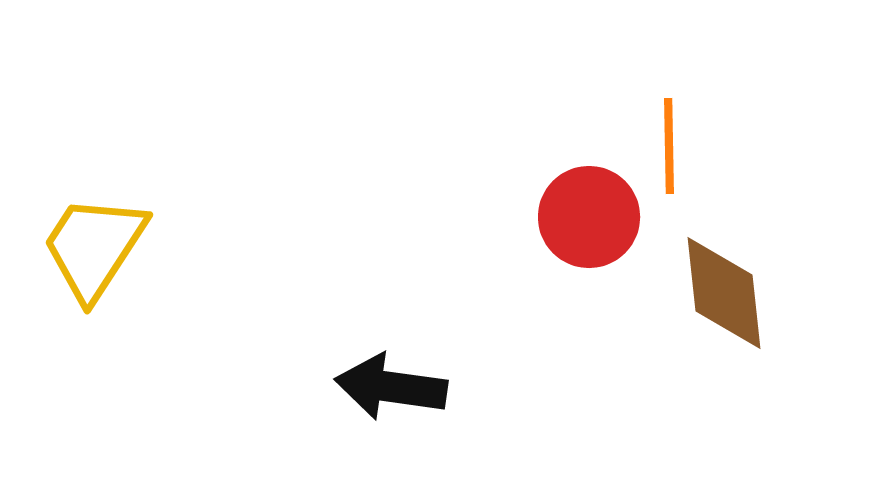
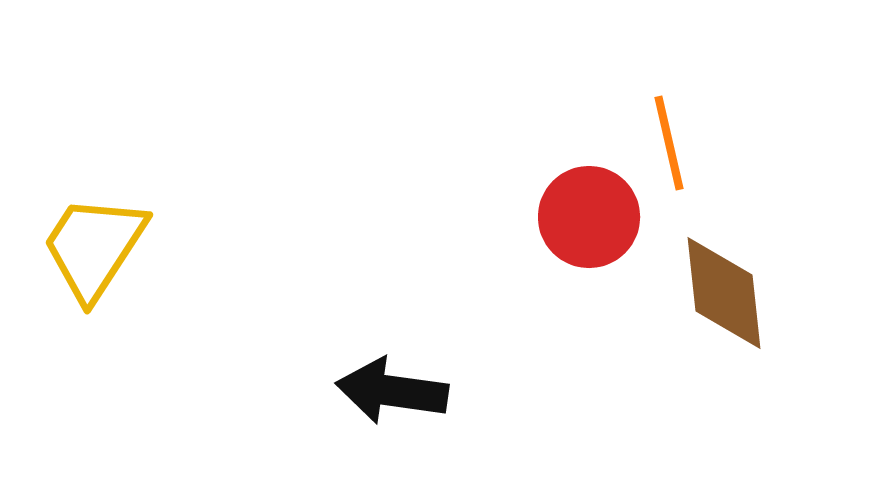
orange line: moved 3 px up; rotated 12 degrees counterclockwise
black arrow: moved 1 px right, 4 px down
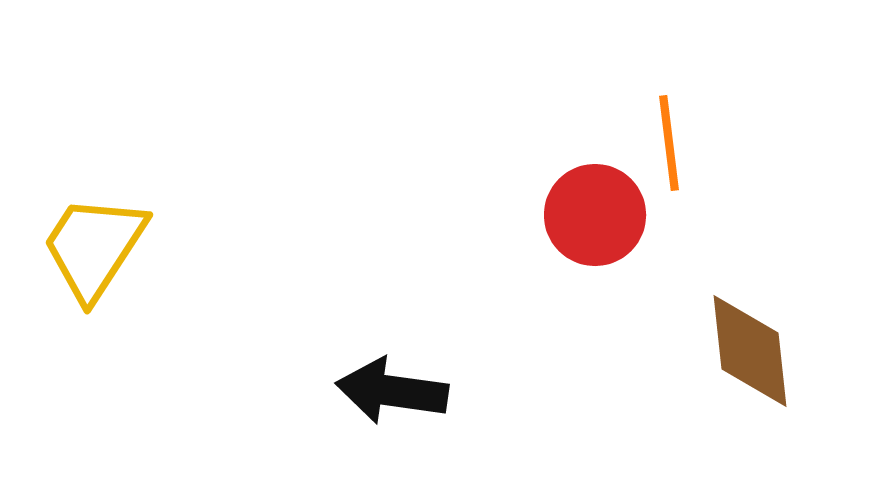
orange line: rotated 6 degrees clockwise
red circle: moved 6 px right, 2 px up
brown diamond: moved 26 px right, 58 px down
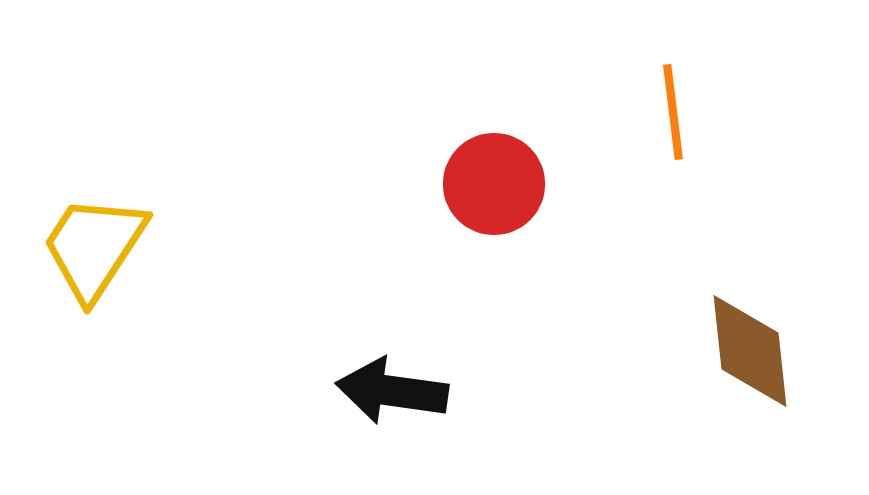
orange line: moved 4 px right, 31 px up
red circle: moved 101 px left, 31 px up
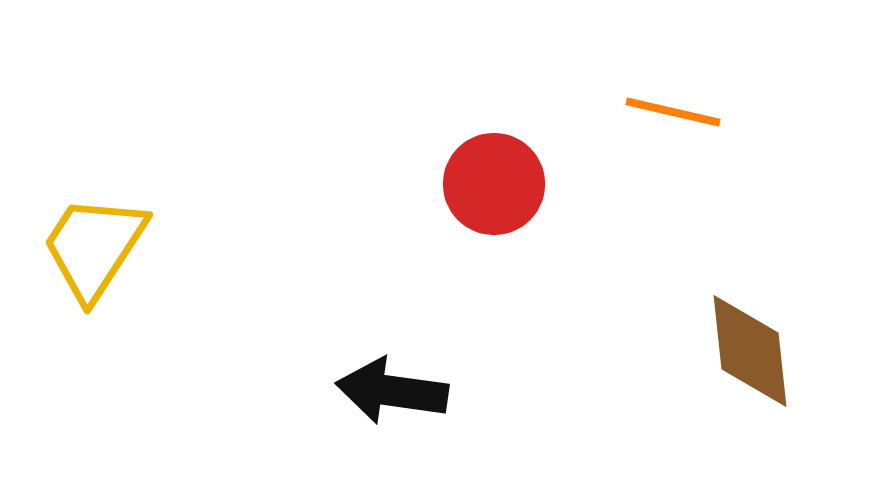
orange line: rotated 70 degrees counterclockwise
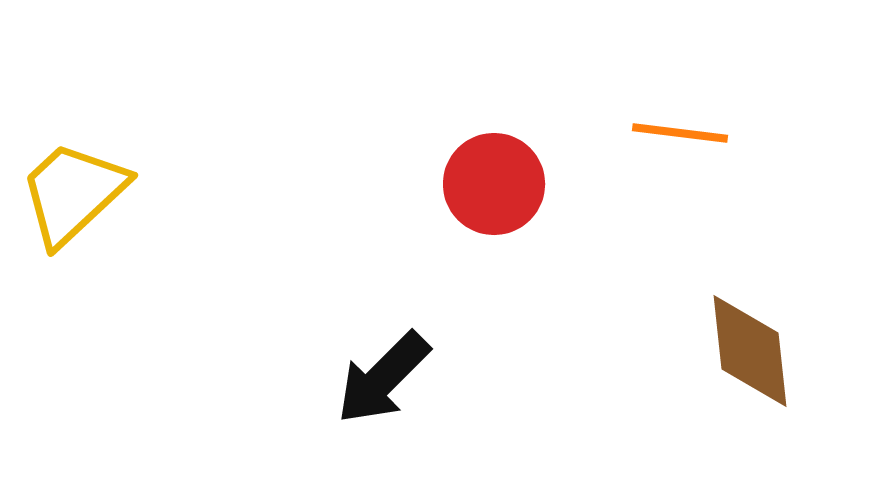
orange line: moved 7 px right, 21 px down; rotated 6 degrees counterclockwise
yellow trapezoid: moved 21 px left, 54 px up; rotated 14 degrees clockwise
black arrow: moved 9 px left, 13 px up; rotated 53 degrees counterclockwise
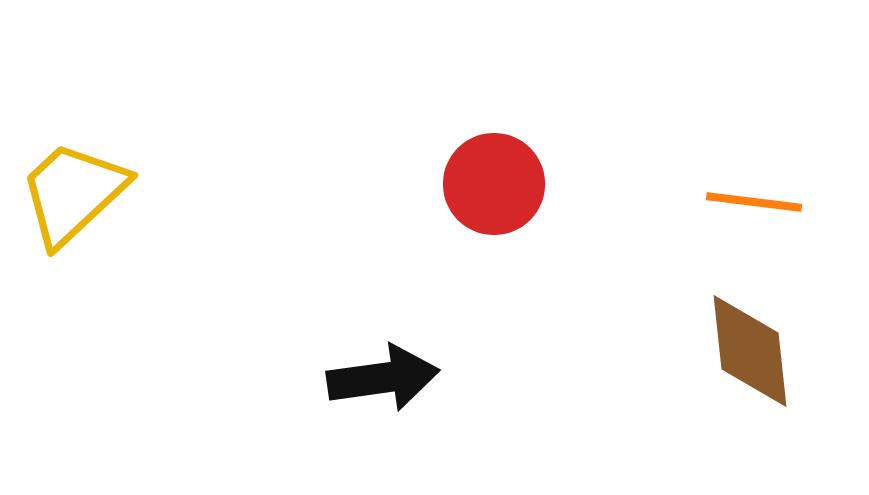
orange line: moved 74 px right, 69 px down
black arrow: rotated 143 degrees counterclockwise
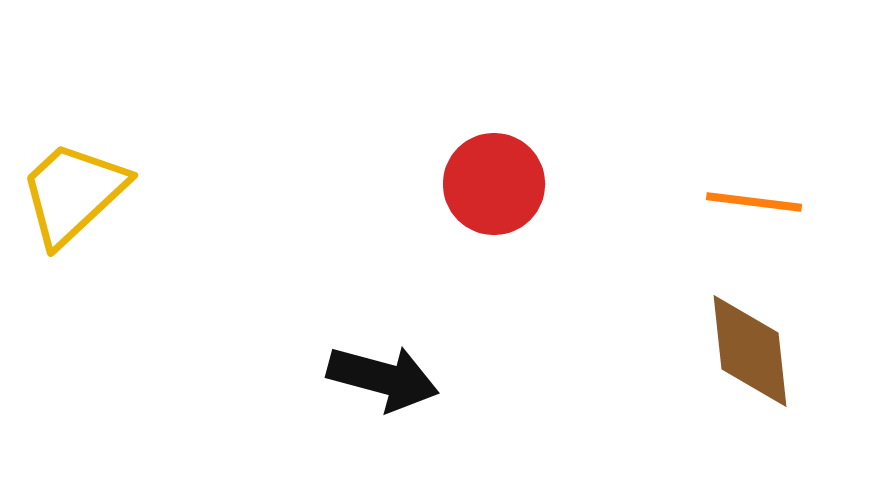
black arrow: rotated 23 degrees clockwise
